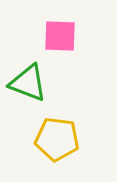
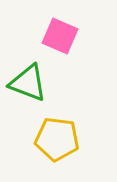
pink square: rotated 21 degrees clockwise
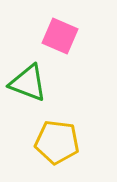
yellow pentagon: moved 3 px down
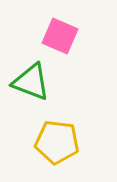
green triangle: moved 3 px right, 1 px up
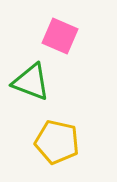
yellow pentagon: rotated 6 degrees clockwise
